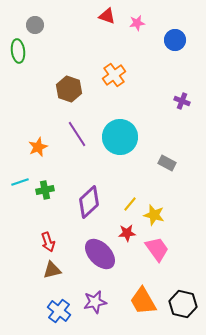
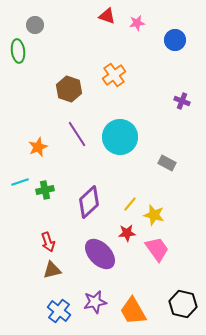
orange trapezoid: moved 10 px left, 10 px down
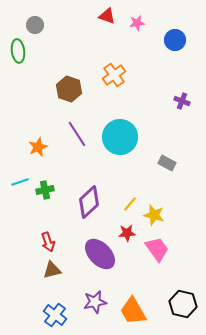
blue cross: moved 4 px left, 4 px down
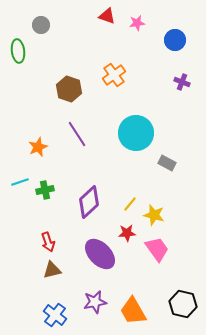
gray circle: moved 6 px right
purple cross: moved 19 px up
cyan circle: moved 16 px right, 4 px up
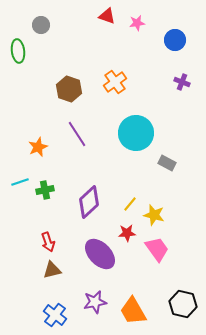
orange cross: moved 1 px right, 7 px down
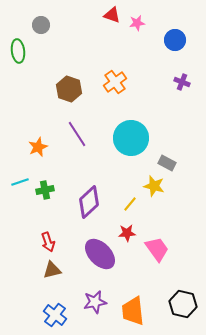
red triangle: moved 5 px right, 1 px up
cyan circle: moved 5 px left, 5 px down
yellow star: moved 29 px up
orange trapezoid: rotated 24 degrees clockwise
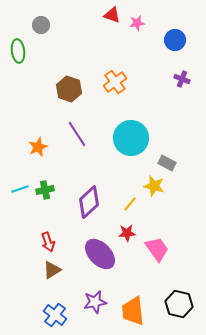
purple cross: moved 3 px up
cyan line: moved 7 px down
brown triangle: rotated 18 degrees counterclockwise
black hexagon: moved 4 px left
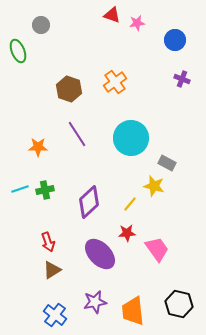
green ellipse: rotated 15 degrees counterclockwise
orange star: rotated 24 degrees clockwise
